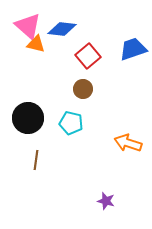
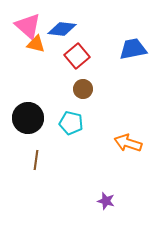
blue trapezoid: rotated 8 degrees clockwise
red square: moved 11 px left
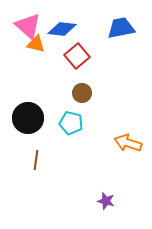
blue trapezoid: moved 12 px left, 21 px up
brown circle: moved 1 px left, 4 px down
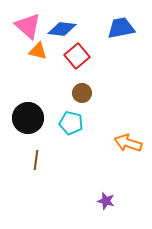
orange triangle: moved 2 px right, 7 px down
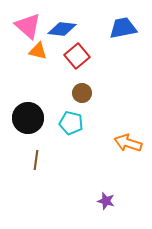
blue trapezoid: moved 2 px right
